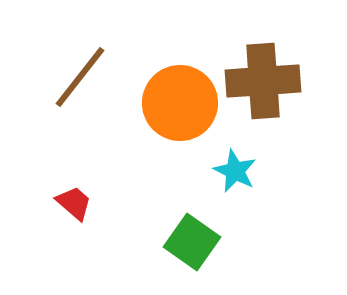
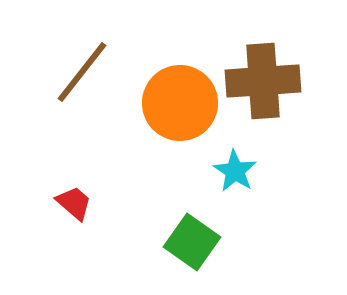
brown line: moved 2 px right, 5 px up
cyan star: rotated 6 degrees clockwise
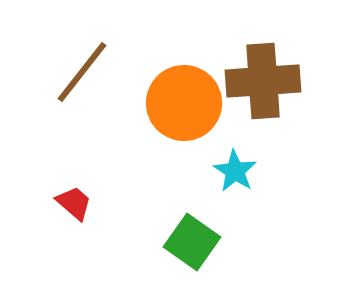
orange circle: moved 4 px right
